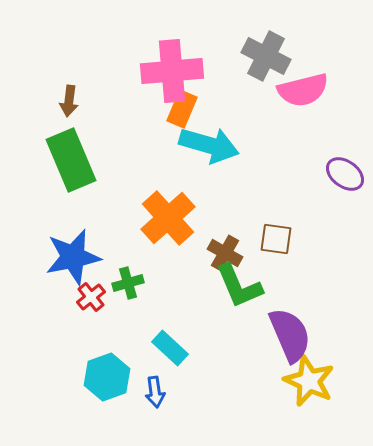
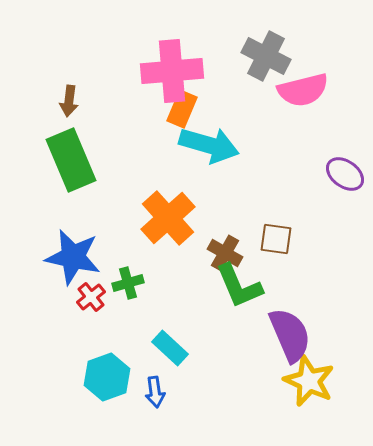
blue star: rotated 24 degrees clockwise
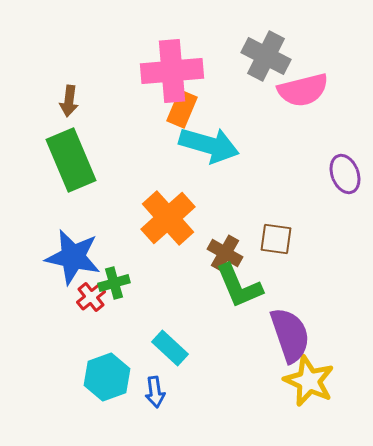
purple ellipse: rotated 33 degrees clockwise
green cross: moved 14 px left
purple semicircle: rotated 4 degrees clockwise
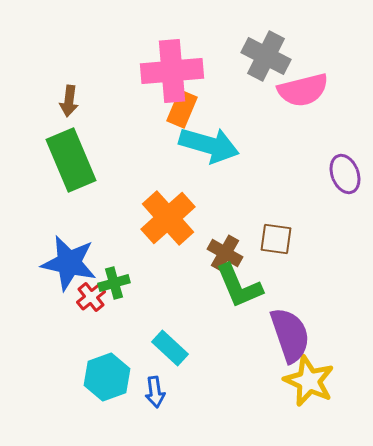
blue star: moved 4 px left, 6 px down
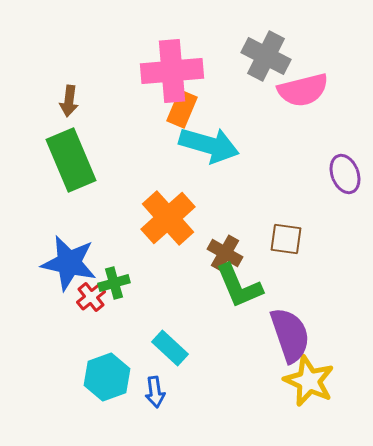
brown square: moved 10 px right
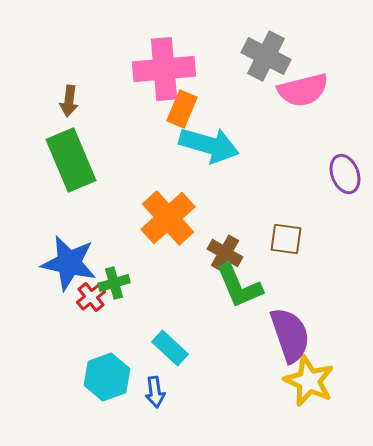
pink cross: moved 8 px left, 2 px up
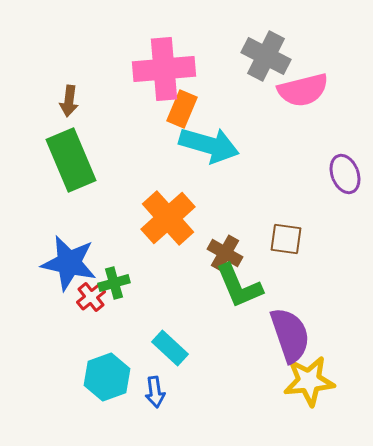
yellow star: rotated 30 degrees counterclockwise
